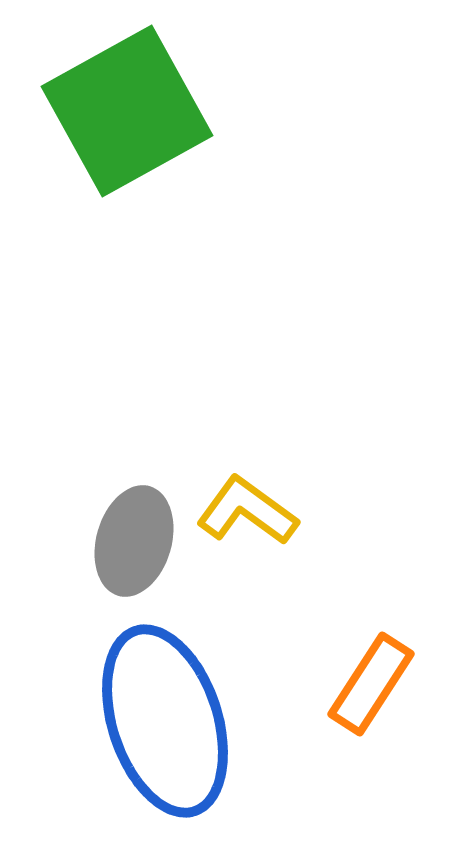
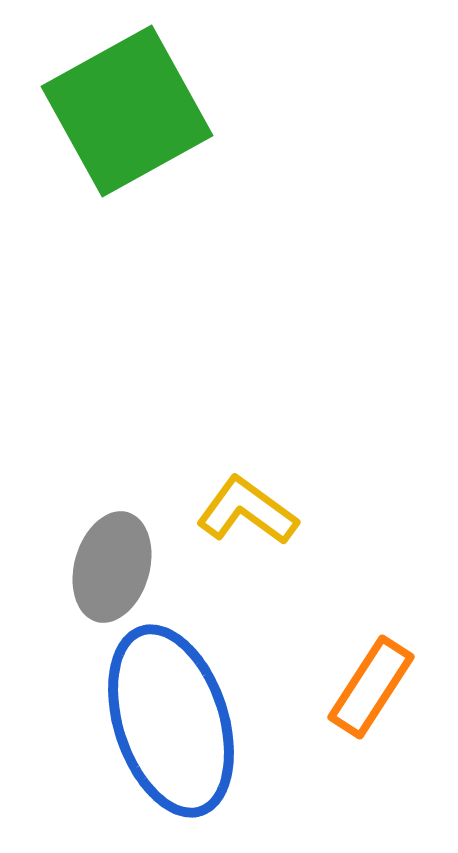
gray ellipse: moved 22 px left, 26 px down
orange rectangle: moved 3 px down
blue ellipse: moved 6 px right
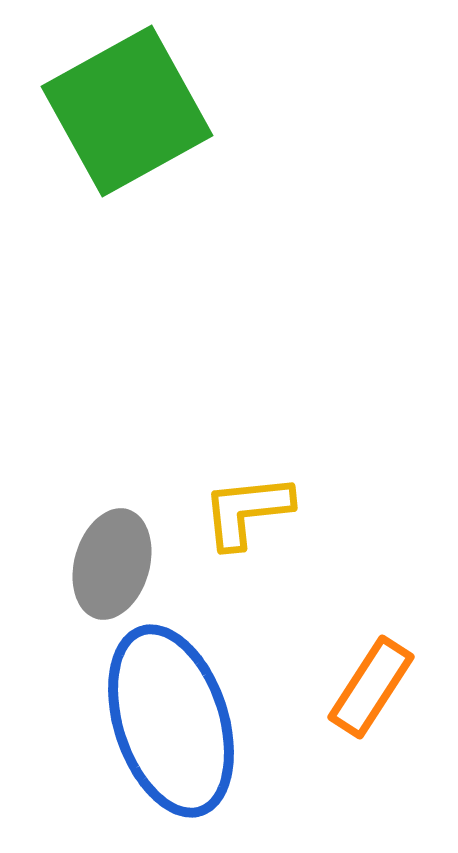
yellow L-shape: rotated 42 degrees counterclockwise
gray ellipse: moved 3 px up
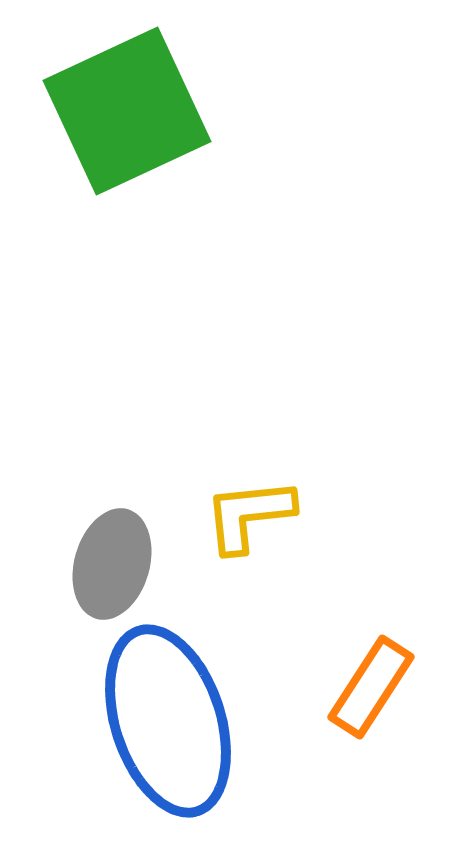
green square: rotated 4 degrees clockwise
yellow L-shape: moved 2 px right, 4 px down
blue ellipse: moved 3 px left
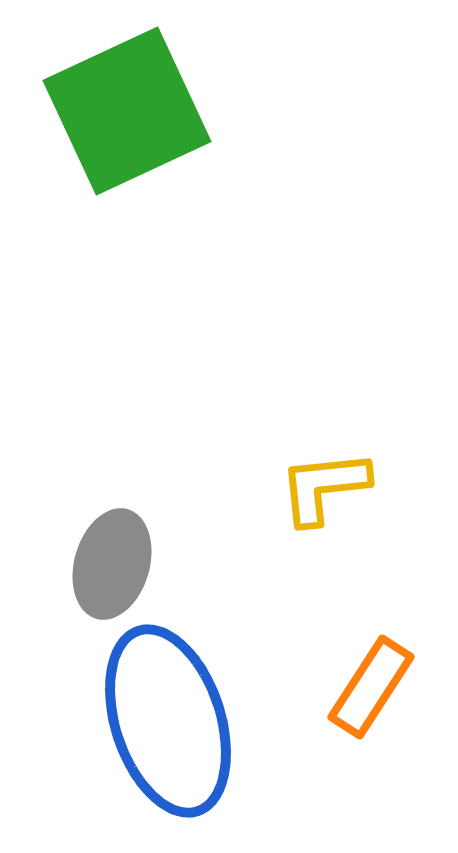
yellow L-shape: moved 75 px right, 28 px up
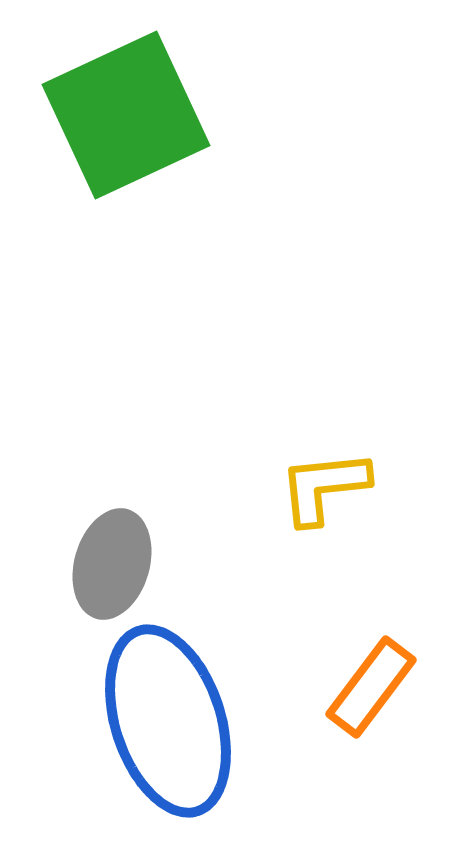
green square: moved 1 px left, 4 px down
orange rectangle: rotated 4 degrees clockwise
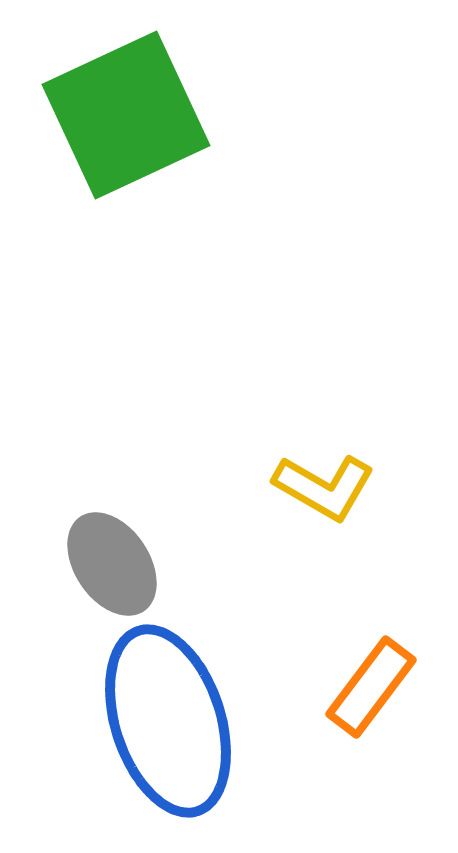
yellow L-shape: rotated 144 degrees counterclockwise
gray ellipse: rotated 50 degrees counterclockwise
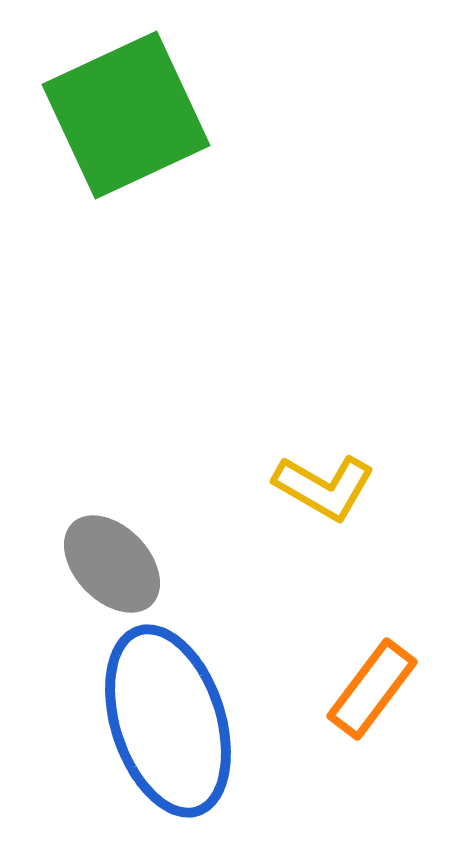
gray ellipse: rotated 10 degrees counterclockwise
orange rectangle: moved 1 px right, 2 px down
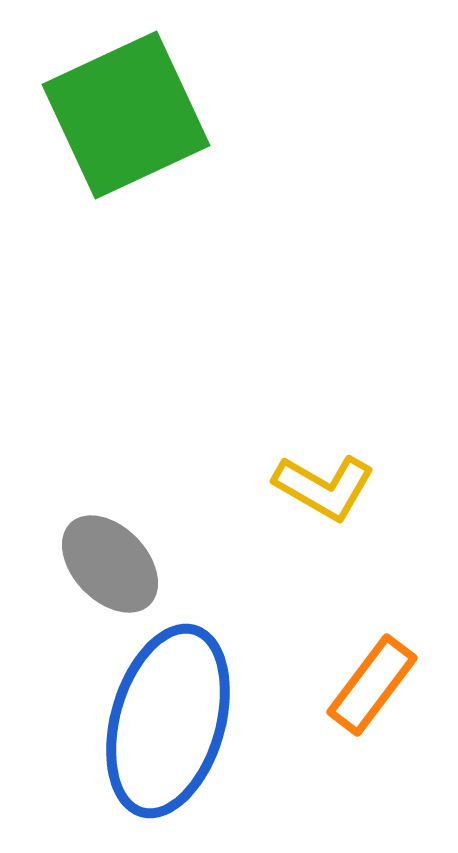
gray ellipse: moved 2 px left
orange rectangle: moved 4 px up
blue ellipse: rotated 34 degrees clockwise
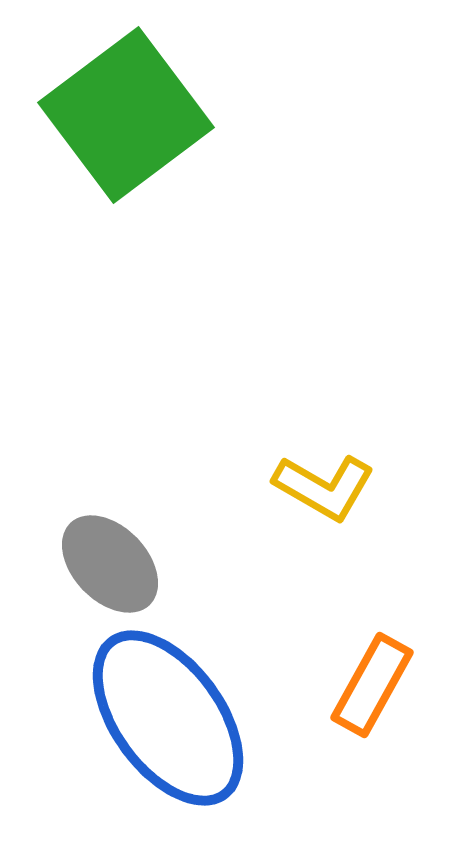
green square: rotated 12 degrees counterclockwise
orange rectangle: rotated 8 degrees counterclockwise
blue ellipse: moved 3 px up; rotated 52 degrees counterclockwise
